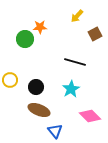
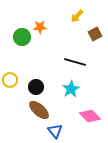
green circle: moved 3 px left, 2 px up
brown ellipse: rotated 20 degrees clockwise
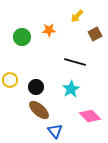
orange star: moved 9 px right, 3 px down
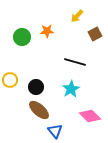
orange star: moved 2 px left, 1 px down
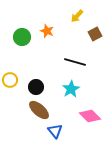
orange star: rotated 24 degrees clockwise
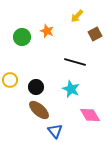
cyan star: rotated 18 degrees counterclockwise
pink diamond: moved 1 px up; rotated 15 degrees clockwise
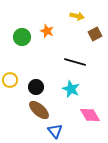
yellow arrow: rotated 120 degrees counterclockwise
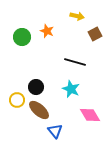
yellow circle: moved 7 px right, 20 px down
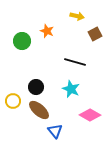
green circle: moved 4 px down
yellow circle: moved 4 px left, 1 px down
pink diamond: rotated 30 degrees counterclockwise
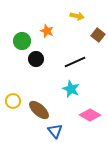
brown square: moved 3 px right, 1 px down; rotated 24 degrees counterclockwise
black line: rotated 40 degrees counterclockwise
black circle: moved 28 px up
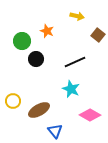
brown ellipse: rotated 70 degrees counterclockwise
